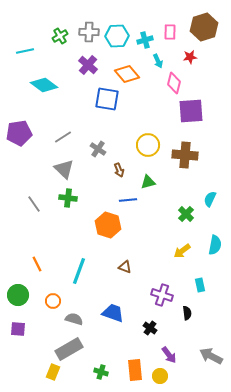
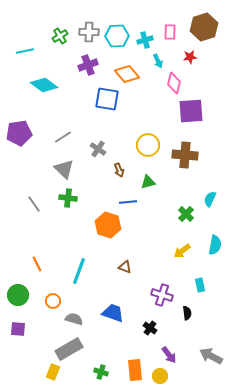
purple cross at (88, 65): rotated 30 degrees clockwise
blue line at (128, 200): moved 2 px down
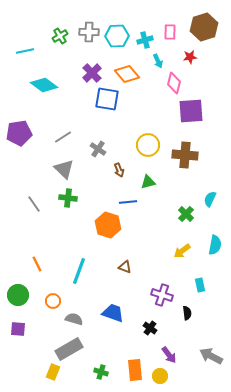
purple cross at (88, 65): moved 4 px right, 8 px down; rotated 24 degrees counterclockwise
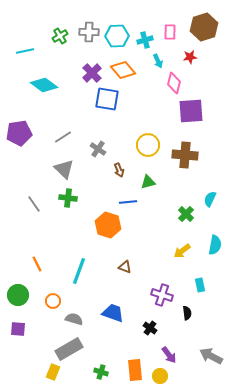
orange diamond at (127, 74): moved 4 px left, 4 px up
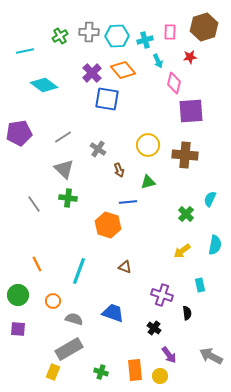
black cross at (150, 328): moved 4 px right
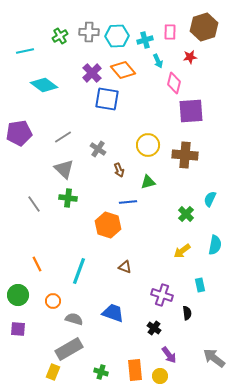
gray arrow at (211, 356): moved 3 px right, 2 px down; rotated 10 degrees clockwise
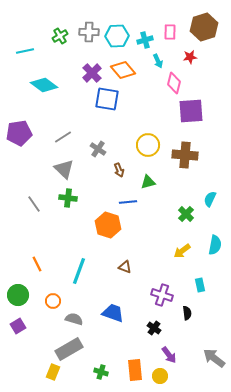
purple square at (18, 329): moved 3 px up; rotated 35 degrees counterclockwise
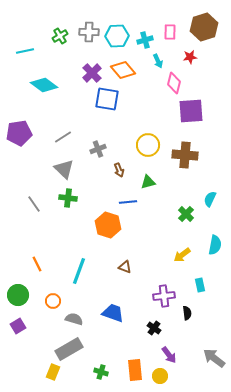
gray cross at (98, 149): rotated 35 degrees clockwise
yellow arrow at (182, 251): moved 4 px down
purple cross at (162, 295): moved 2 px right, 1 px down; rotated 25 degrees counterclockwise
